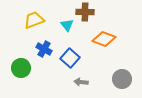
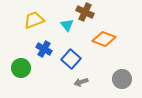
brown cross: rotated 24 degrees clockwise
blue square: moved 1 px right, 1 px down
gray arrow: rotated 24 degrees counterclockwise
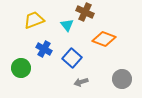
blue square: moved 1 px right, 1 px up
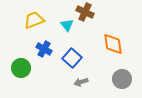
orange diamond: moved 9 px right, 5 px down; rotated 60 degrees clockwise
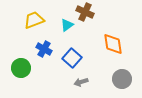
cyan triangle: rotated 32 degrees clockwise
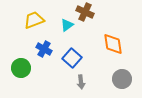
gray arrow: rotated 80 degrees counterclockwise
